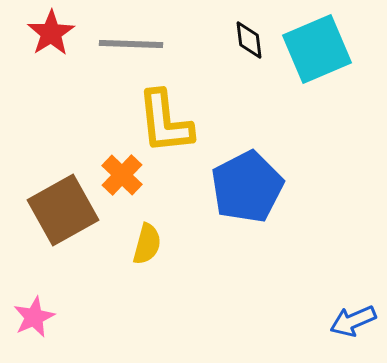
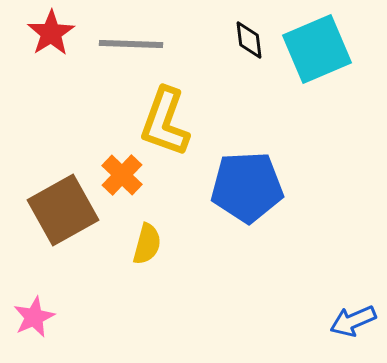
yellow L-shape: rotated 26 degrees clockwise
blue pentagon: rotated 24 degrees clockwise
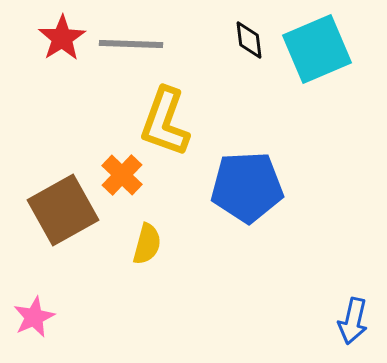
red star: moved 11 px right, 5 px down
blue arrow: rotated 54 degrees counterclockwise
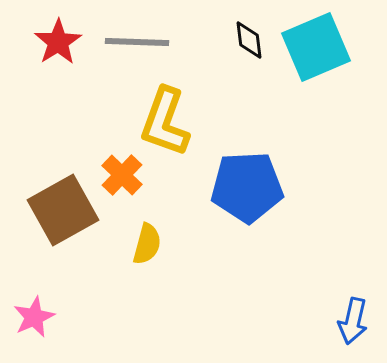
red star: moved 4 px left, 4 px down
gray line: moved 6 px right, 2 px up
cyan square: moved 1 px left, 2 px up
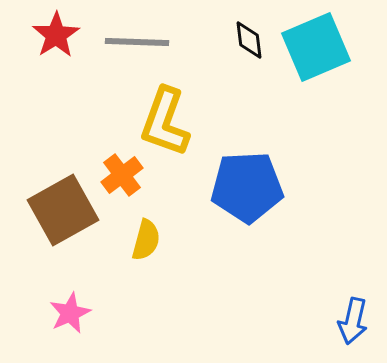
red star: moved 2 px left, 7 px up
orange cross: rotated 9 degrees clockwise
yellow semicircle: moved 1 px left, 4 px up
pink star: moved 36 px right, 4 px up
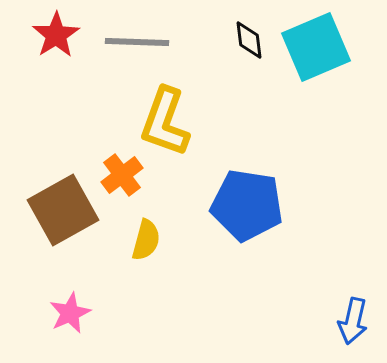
blue pentagon: moved 18 px down; rotated 12 degrees clockwise
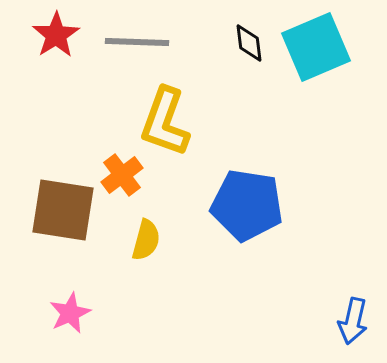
black diamond: moved 3 px down
brown square: rotated 38 degrees clockwise
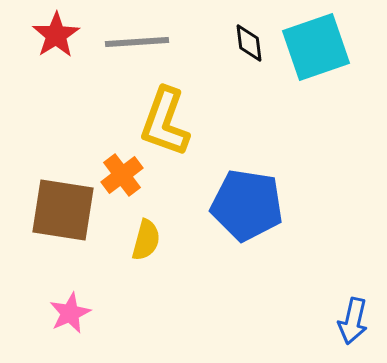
gray line: rotated 6 degrees counterclockwise
cyan square: rotated 4 degrees clockwise
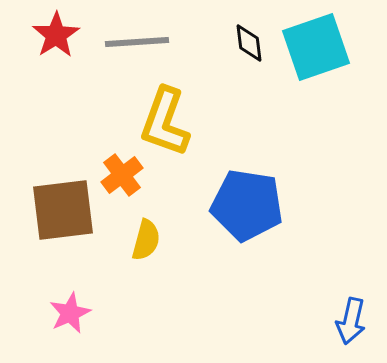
brown square: rotated 16 degrees counterclockwise
blue arrow: moved 2 px left
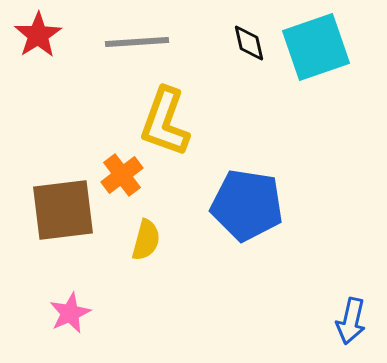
red star: moved 18 px left
black diamond: rotated 6 degrees counterclockwise
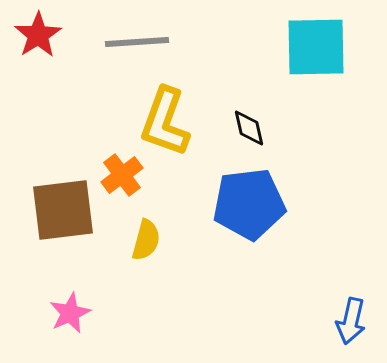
black diamond: moved 85 px down
cyan square: rotated 18 degrees clockwise
blue pentagon: moved 2 px right, 1 px up; rotated 16 degrees counterclockwise
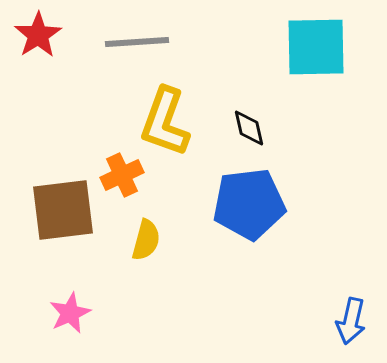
orange cross: rotated 12 degrees clockwise
